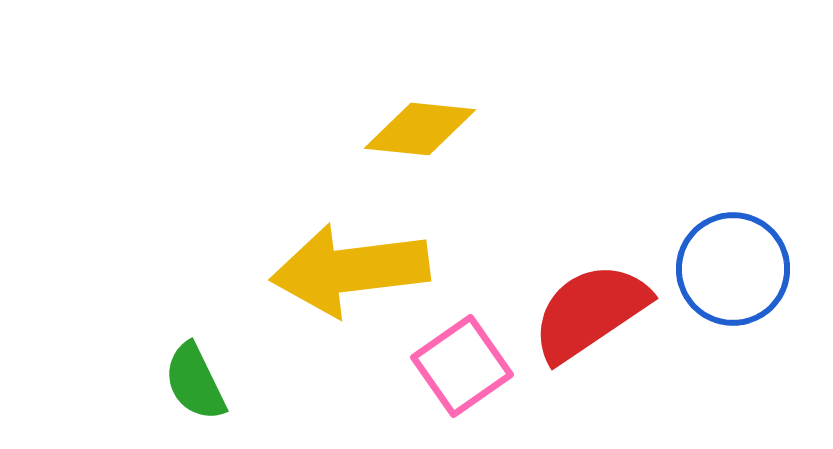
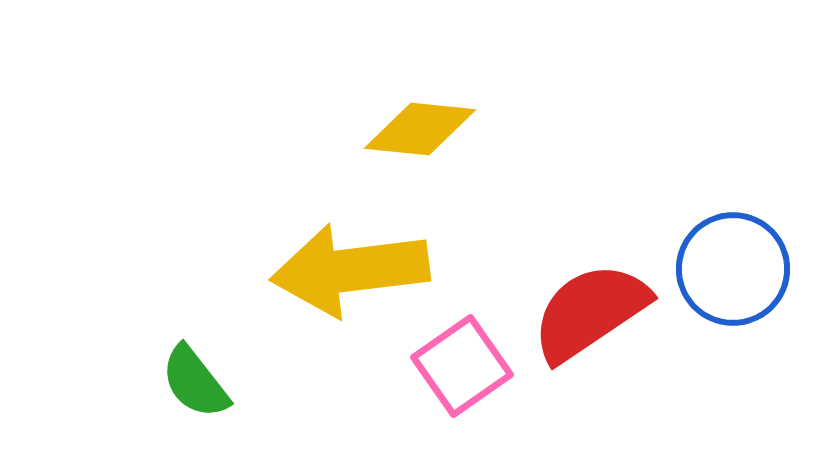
green semicircle: rotated 12 degrees counterclockwise
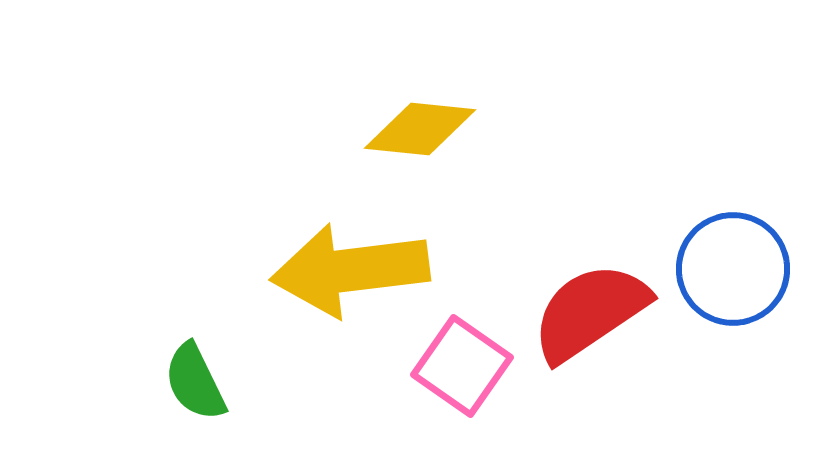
pink square: rotated 20 degrees counterclockwise
green semicircle: rotated 12 degrees clockwise
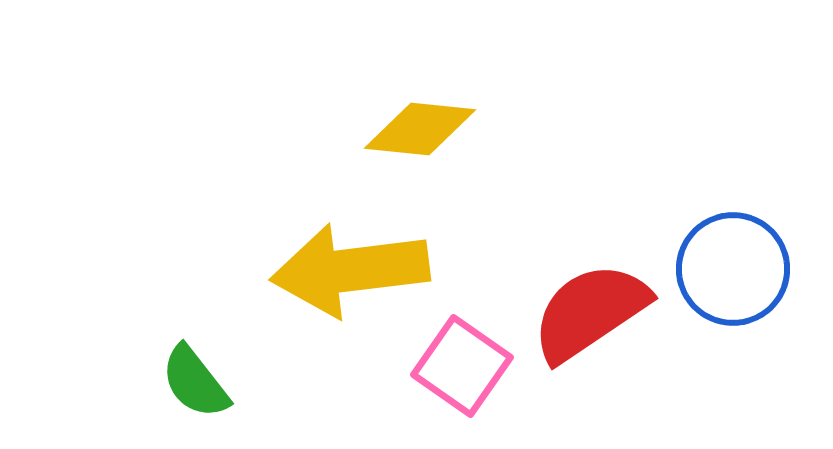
green semicircle: rotated 12 degrees counterclockwise
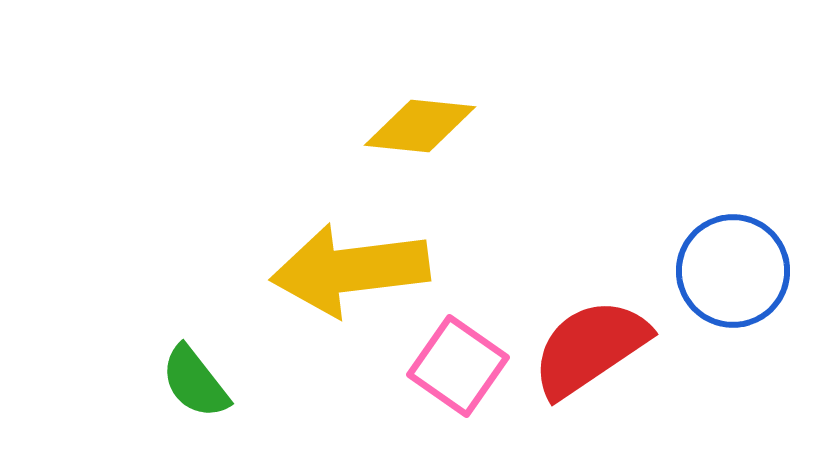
yellow diamond: moved 3 px up
blue circle: moved 2 px down
red semicircle: moved 36 px down
pink square: moved 4 px left
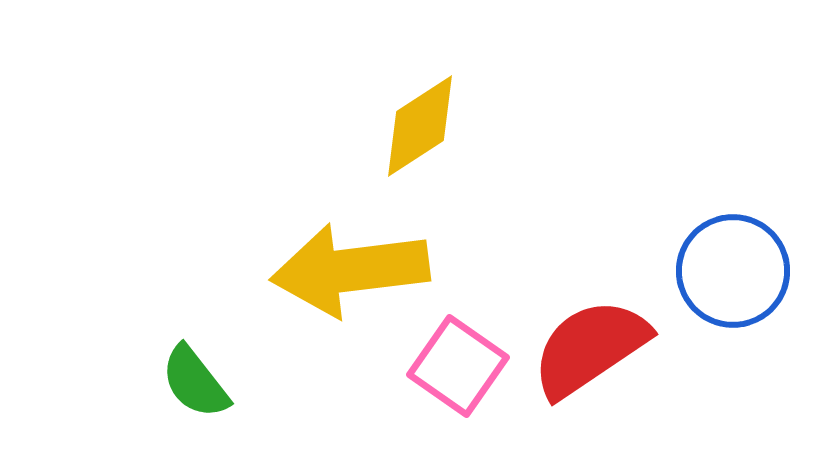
yellow diamond: rotated 39 degrees counterclockwise
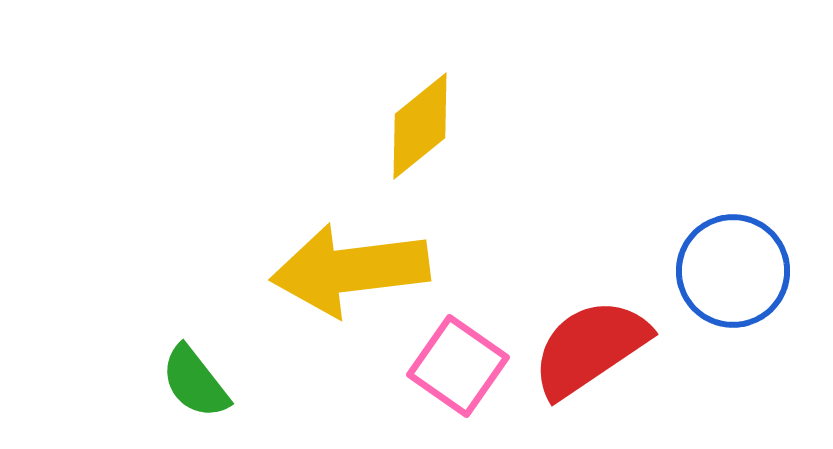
yellow diamond: rotated 6 degrees counterclockwise
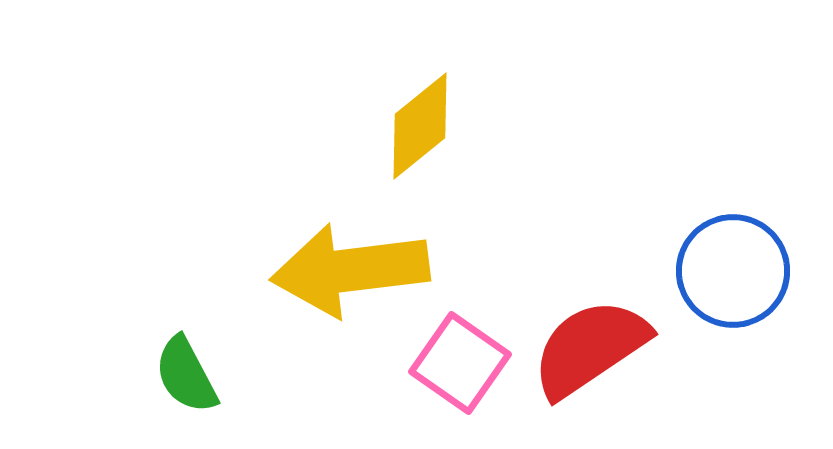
pink square: moved 2 px right, 3 px up
green semicircle: moved 9 px left, 7 px up; rotated 10 degrees clockwise
